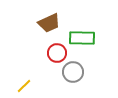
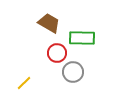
brown trapezoid: rotated 125 degrees counterclockwise
yellow line: moved 3 px up
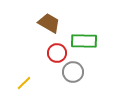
green rectangle: moved 2 px right, 3 px down
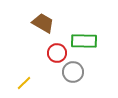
brown trapezoid: moved 6 px left
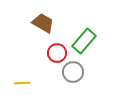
green rectangle: rotated 50 degrees counterclockwise
yellow line: moved 2 px left; rotated 42 degrees clockwise
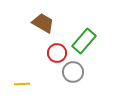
yellow line: moved 1 px down
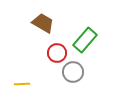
green rectangle: moved 1 px right, 1 px up
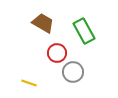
green rectangle: moved 1 px left, 9 px up; rotated 70 degrees counterclockwise
yellow line: moved 7 px right, 1 px up; rotated 21 degrees clockwise
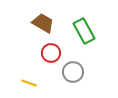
red circle: moved 6 px left
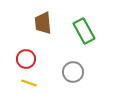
brown trapezoid: rotated 125 degrees counterclockwise
red circle: moved 25 px left, 6 px down
